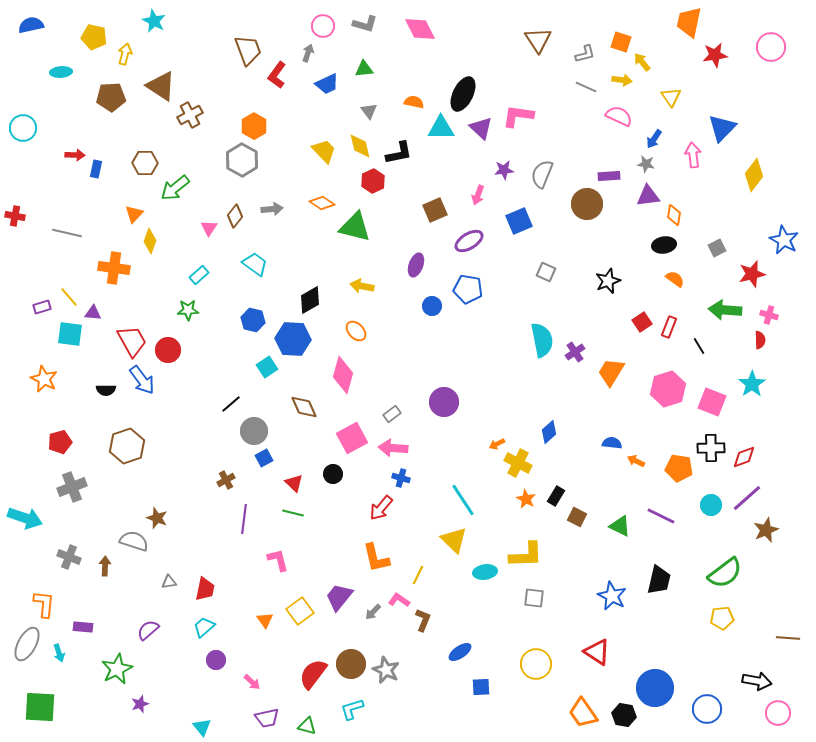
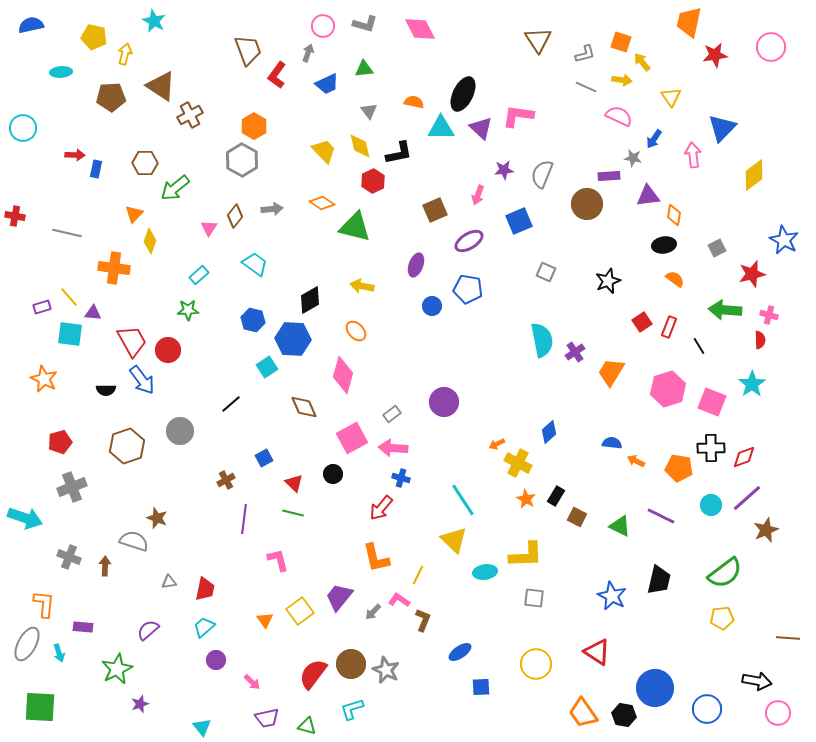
gray star at (646, 164): moved 13 px left, 6 px up
yellow diamond at (754, 175): rotated 16 degrees clockwise
gray circle at (254, 431): moved 74 px left
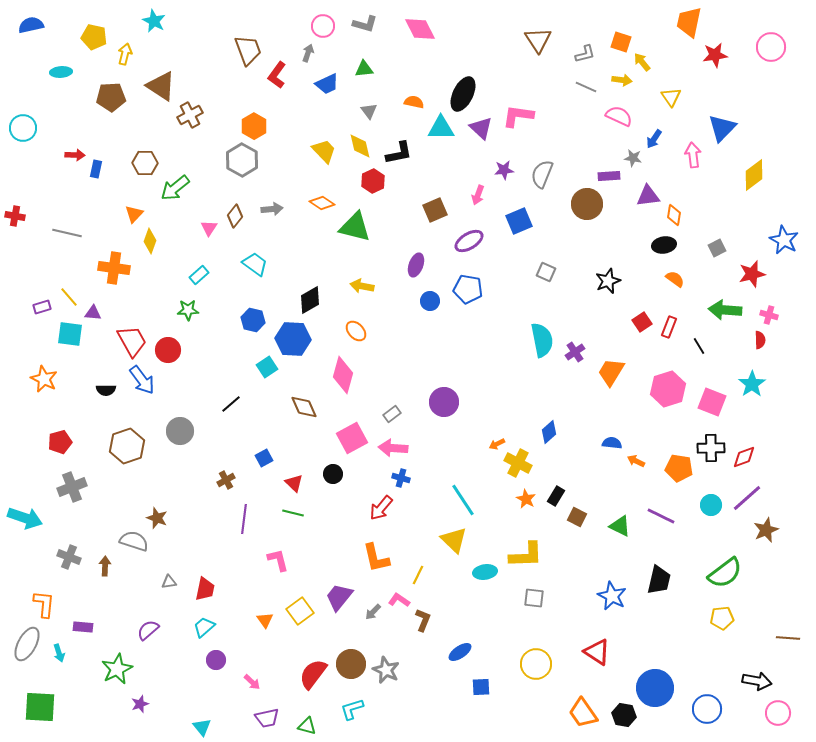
blue circle at (432, 306): moved 2 px left, 5 px up
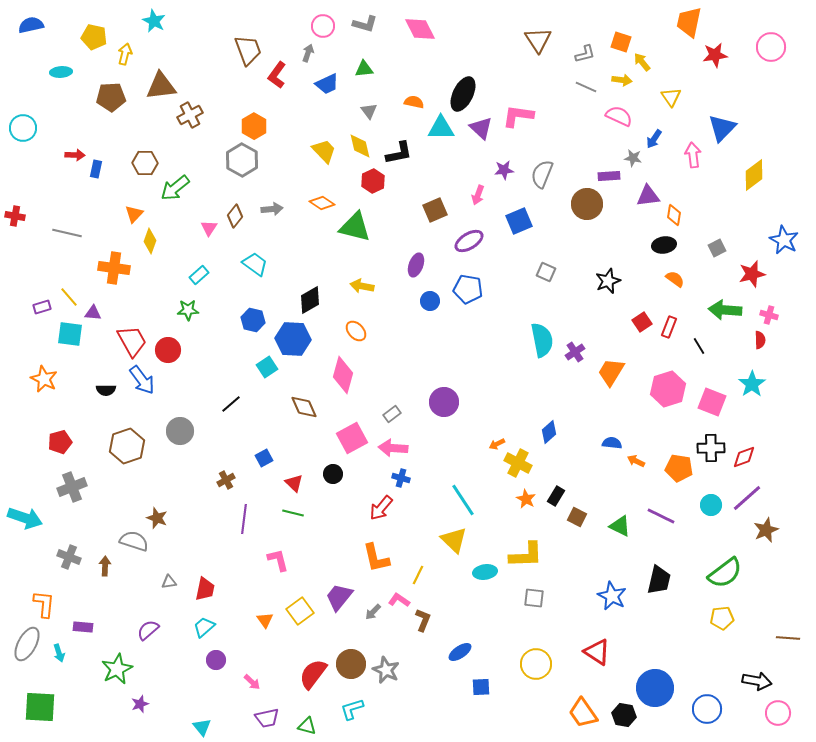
brown triangle at (161, 86): rotated 40 degrees counterclockwise
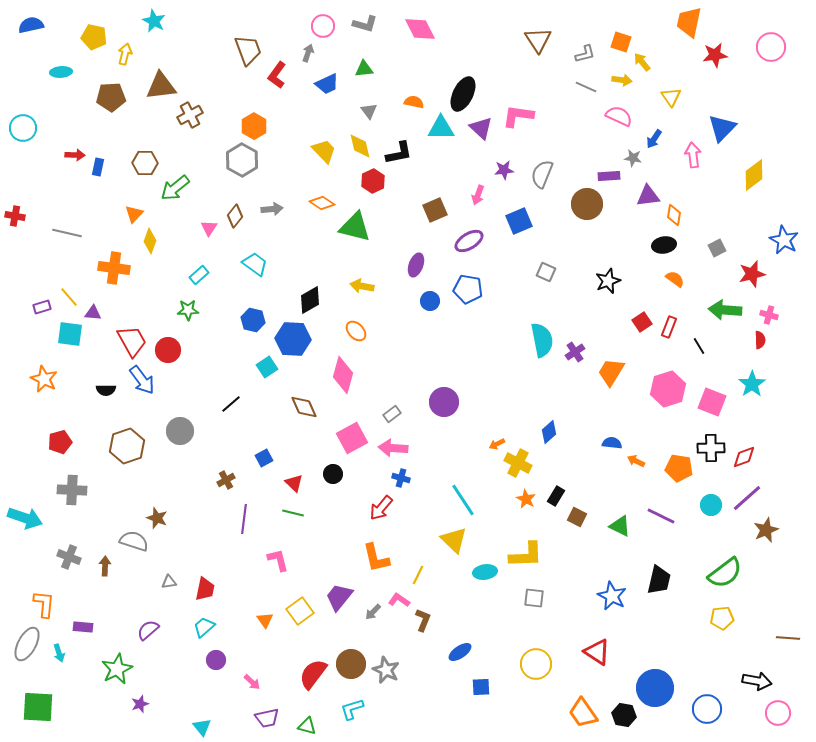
blue rectangle at (96, 169): moved 2 px right, 2 px up
gray cross at (72, 487): moved 3 px down; rotated 24 degrees clockwise
green square at (40, 707): moved 2 px left
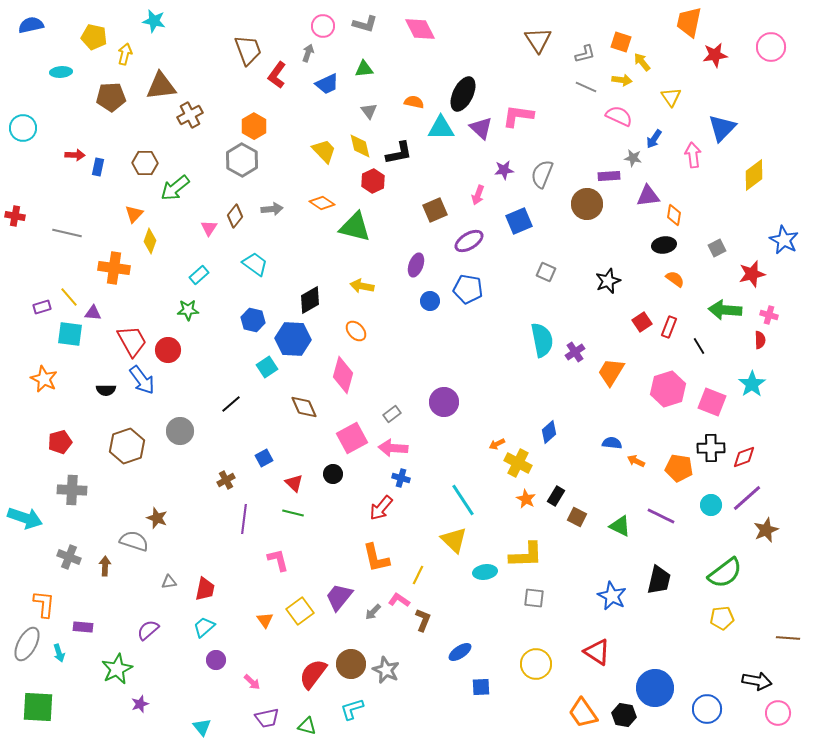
cyan star at (154, 21): rotated 15 degrees counterclockwise
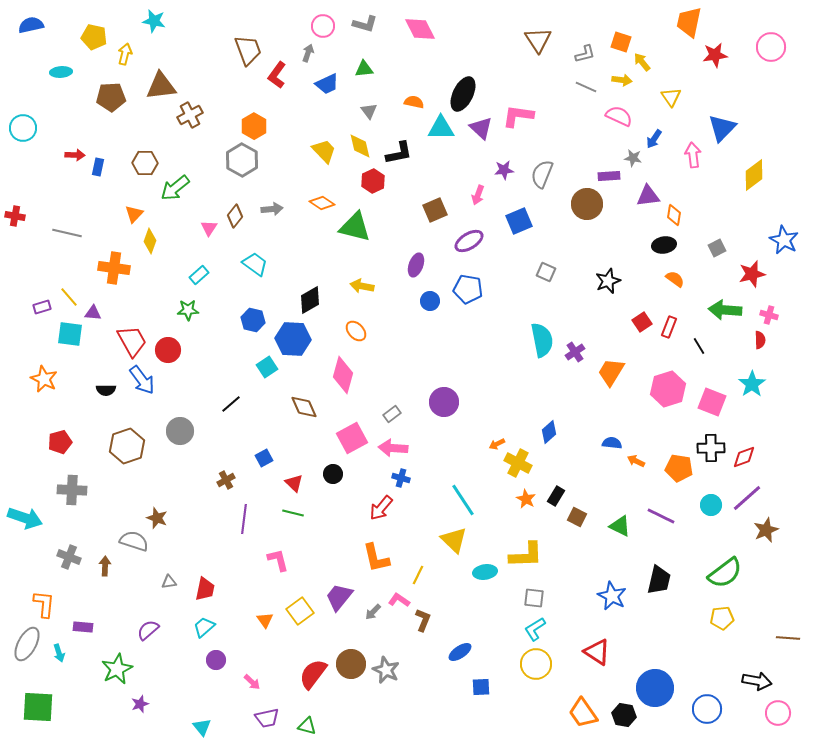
cyan L-shape at (352, 709): moved 183 px right, 80 px up; rotated 15 degrees counterclockwise
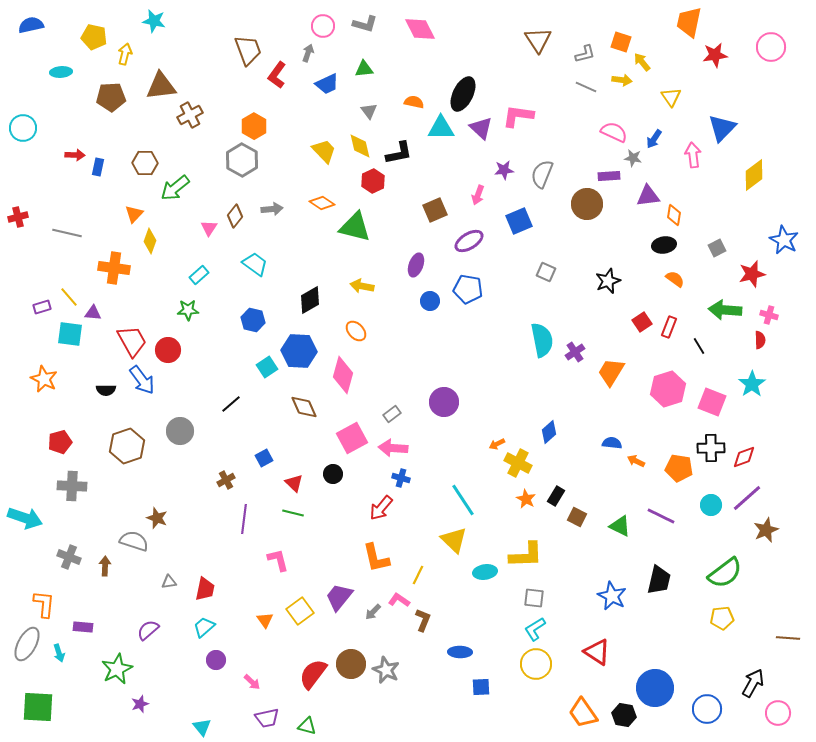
pink semicircle at (619, 116): moved 5 px left, 16 px down
red cross at (15, 216): moved 3 px right, 1 px down; rotated 24 degrees counterclockwise
blue hexagon at (293, 339): moved 6 px right, 12 px down
gray cross at (72, 490): moved 4 px up
blue ellipse at (460, 652): rotated 35 degrees clockwise
black arrow at (757, 681): moved 4 px left, 2 px down; rotated 72 degrees counterclockwise
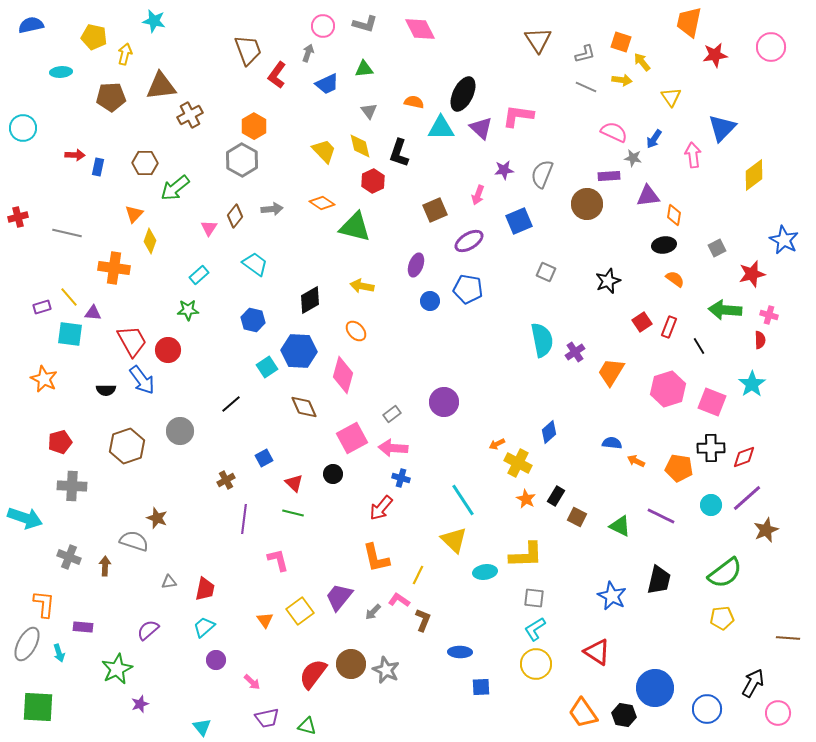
black L-shape at (399, 153): rotated 120 degrees clockwise
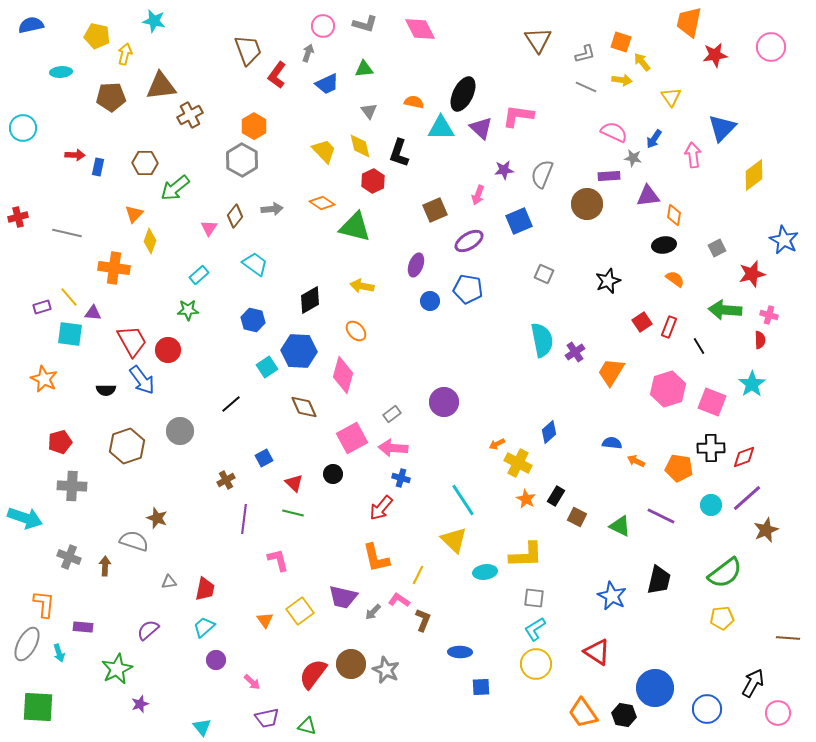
yellow pentagon at (94, 37): moved 3 px right, 1 px up
gray square at (546, 272): moved 2 px left, 2 px down
purple trapezoid at (339, 597): moved 4 px right; rotated 116 degrees counterclockwise
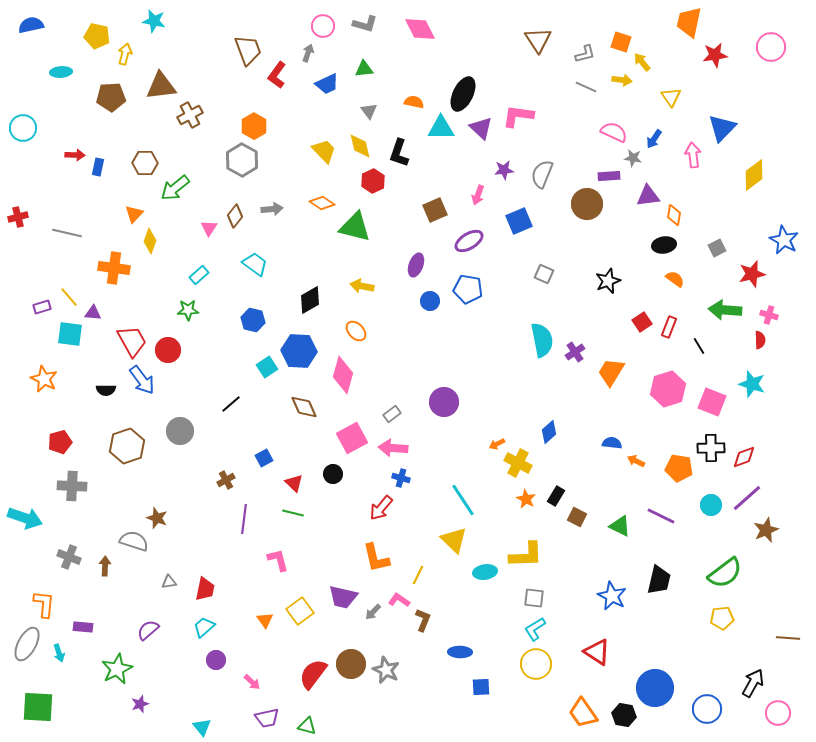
cyan star at (752, 384): rotated 20 degrees counterclockwise
